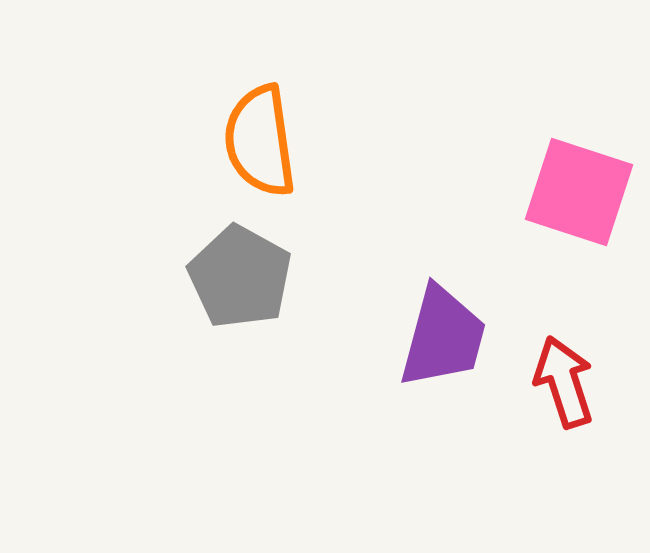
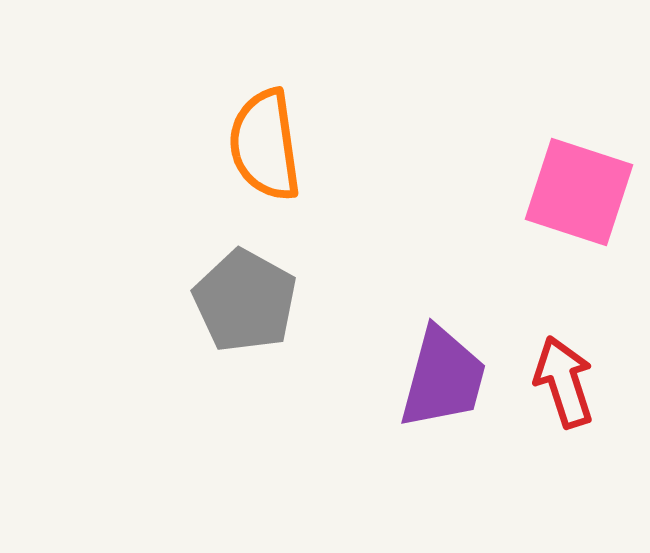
orange semicircle: moved 5 px right, 4 px down
gray pentagon: moved 5 px right, 24 px down
purple trapezoid: moved 41 px down
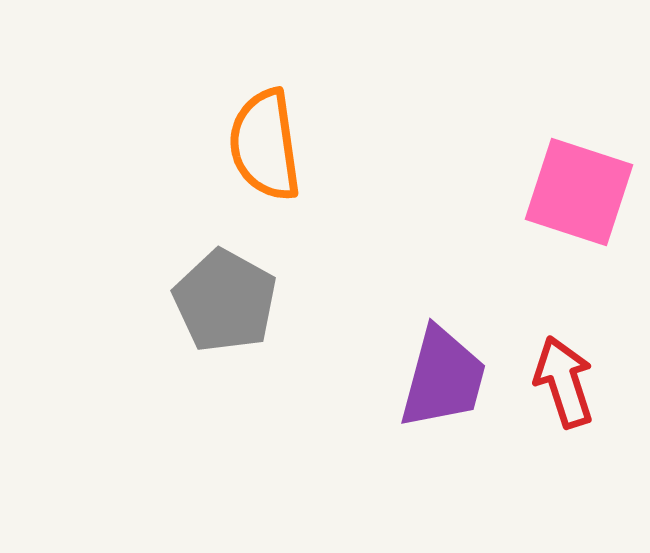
gray pentagon: moved 20 px left
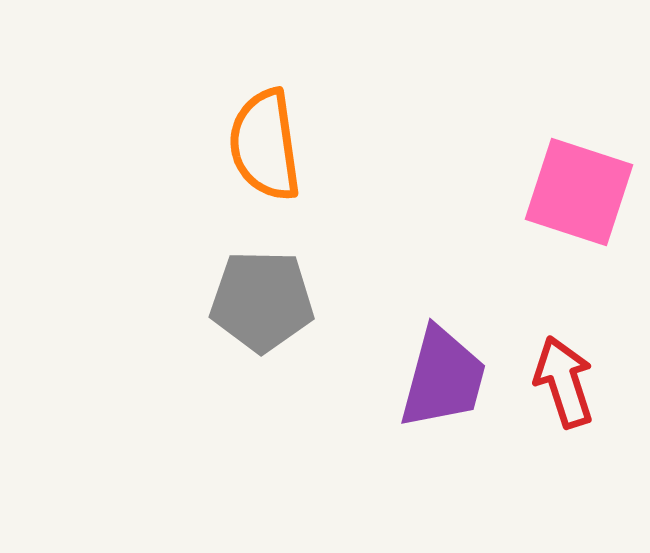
gray pentagon: moved 37 px right; rotated 28 degrees counterclockwise
